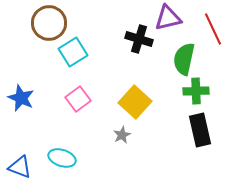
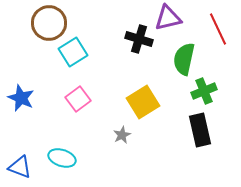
red line: moved 5 px right
green cross: moved 8 px right; rotated 20 degrees counterclockwise
yellow square: moved 8 px right; rotated 16 degrees clockwise
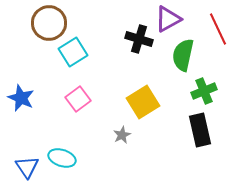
purple triangle: moved 1 px down; rotated 16 degrees counterclockwise
green semicircle: moved 1 px left, 4 px up
blue triangle: moved 7 px right; rotated 35 degrees clockwise
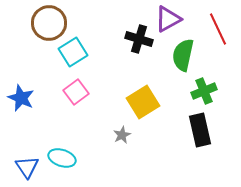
pink square: moved 2 px left, 7 px up
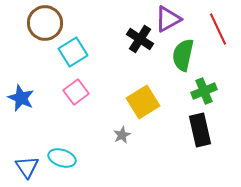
brown circle: moved 4 px left
black cross: moved 1 px right; rotated 16 degrees clockwise
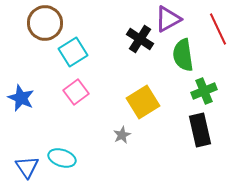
green semicircle: rotated 20 degrees counterclockwise
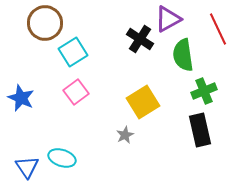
gray star: moved 3 px right
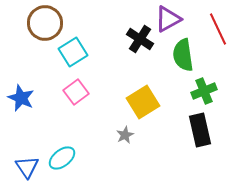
cyan ellipse: rotated 56 degrees counterclockwise
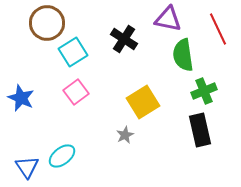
purple triangle: rotated 40 degrees clockwise
brown circle: moved 2 px right
black cross: moved 16 px left
cyan ellipse: moved 2 px up
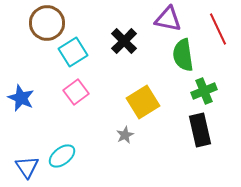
black cross: moved 2 px down; rotated 12 degrees clockwise
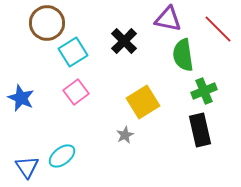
red line: rotated 20 degrees counterclockwise
